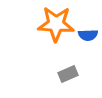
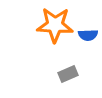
orange star: moved 1 px left, 1 px down
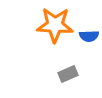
blue semicircle: moved 1 px right, 1 px down
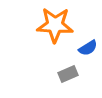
blue semicircle: moved 1 px left, 12 px down; rotated 30 degrees counterclockwise
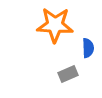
blue semicircle: rotated 60 degrees counterclockwise
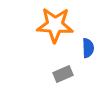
gray rectangle: moved 5 px left
